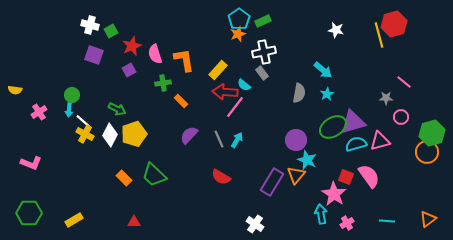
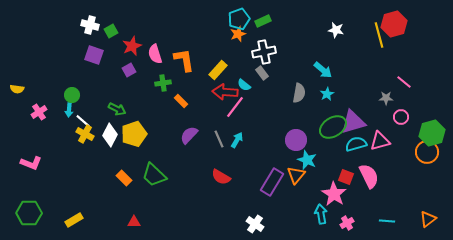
cyan pentagon at (239, 19): rotated 15 degrees clockwise
yellow semicircle at (15, 90): moved 2 px right, 1 px up
pink semicircle at (369, 176): rotated 10 degrees clockwise
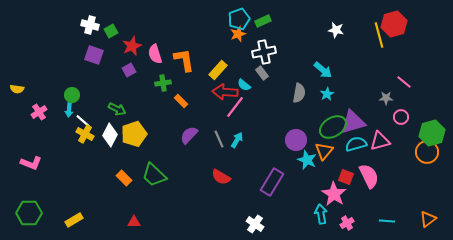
orange triangle at (296, 175): moved 28 px right, 24 px up
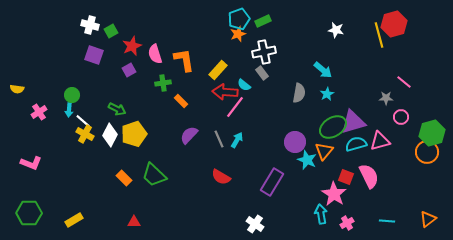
purple circle at (296, 140): moved 1 px left, 2 px down
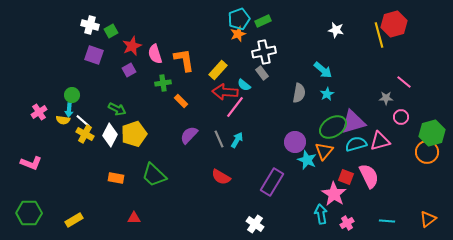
yellow semicircle at (17, 89): moved 46 px right, 31 px down
orange rectangle at (124, 178): moved 8 px left; rotated 35 degrees counterclockwise
red triangle at (134, 222): moved 4 px up
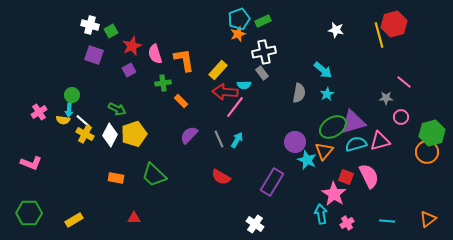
cyan semicircle at (244, 85): rotated 40 degrees counterclockwise
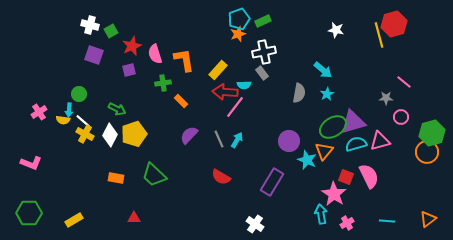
purple square at (129, 70): rotated 16 degrees clockwise
green circle at (72, 95): moved 7 px right, 1 px up
purple circle at (295, 142): moved 6 px left, 1 px up
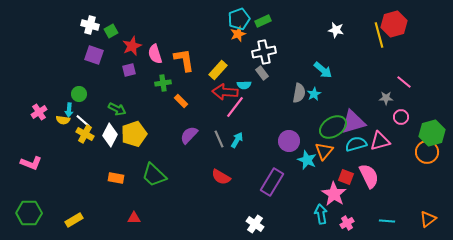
cyan star at (327, 94): moved 13 px left
